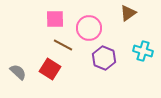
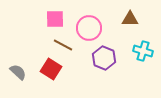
brown triangle: moved 2 px right, 6 px down; rotated 36 degrees clockwise
red square: moved 1 px right
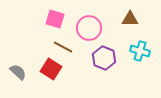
pink square: rotated 18 degrees clockwise
brown line: moved 2 px down
cyan cross: moved 3 px left
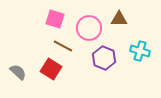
brown triangle: moved 11 px left
brown line: moved 1 px up
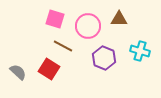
pink circle: moved 1 px left, 2 px up
red square: moved 2 px left
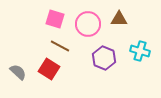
pink circle: moved 2 px up
brown line: moved 3 px left
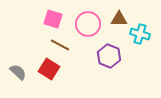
pink square: moved 2 px left
brown line: moved 1 px up
cyan cross: moved 17 px up
purple hexagon: moved 5 px right, 2 px up
